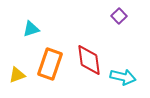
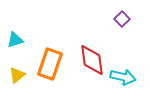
purple square: moved 3 px right, 3 px down
cyan triangle: moved 16 px left, 11 px down
red diamond: moved 3 px right
yellow triangle: rotated 18 degrees counterclockwise
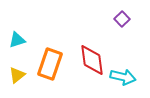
cyan triangle: moved 2 px right
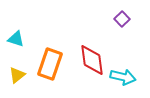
cyan triangle: moved 1 px left, 1 px up; rotated 36 degrees clockwise
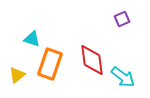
purple square: rotated 21 degrees clockwise
cyan triangle: moved 16 px right
cyan arrow: rotated 25 degrees clockwise
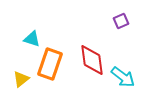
purple square: moved 1 px left, 2 px down
yellow triangle: moved 4 px right, 4 px down
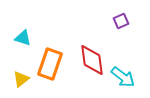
cyan triangle: moved 9 px left, 1 px up
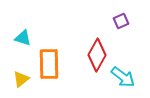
red diamond: moved 5 px right, 5 px up; rotated 36 degrees clockwise
orange rectangle: moved 1 px left; rotated 20 degrees counterclockwise
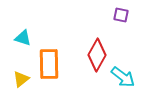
purple square: moved 6 px up; rotated 35 degrees clockwise
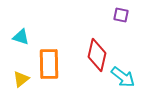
cyan triangle: moved 2 px left, 1 px up
red diamond: rotated 16 degrees counterclockwise
